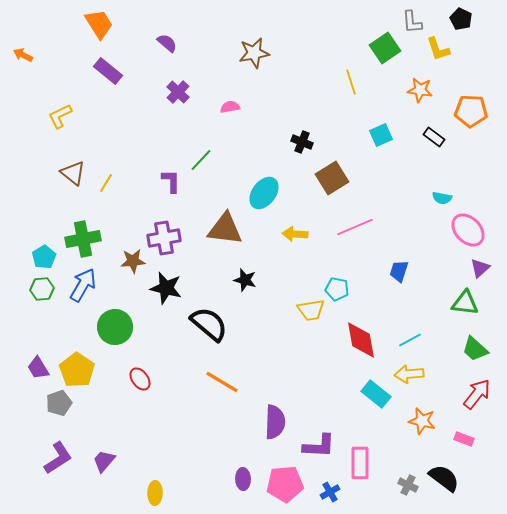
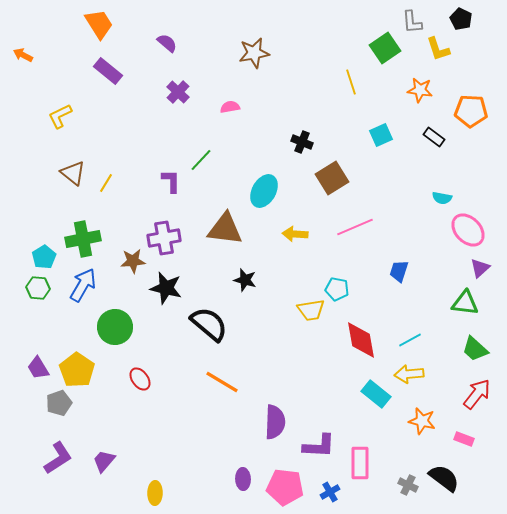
cyan ellipse at (264, 193): moved 2 px up; rotated 8 degrees counterclockwise
green hexagon at (42, 289): moved 4 px left, 1 px up; rotated 10 degrees clockwise
pink pentagon at (285, 484): moved 3 px down; rotated 12 degrees clockwise
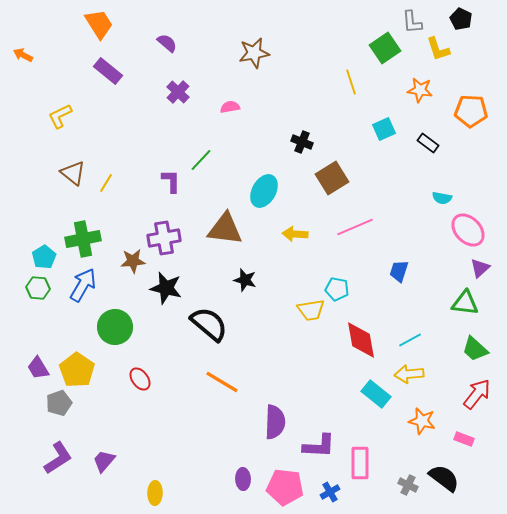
cyan square at (381, 135): moved 3 px right, 6 px up
black rectangle at (434, 137): moved 6 px left, 6 px down
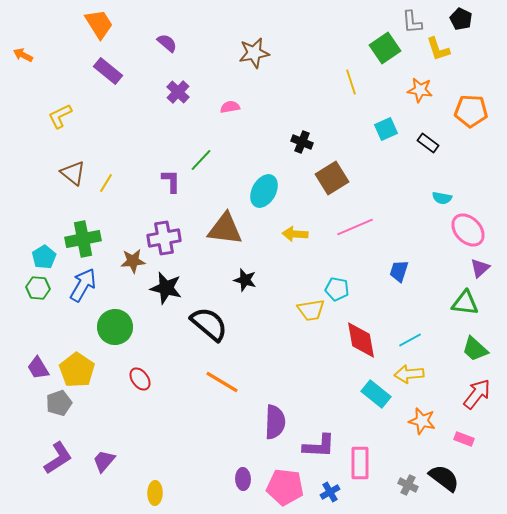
cyan square at (384, 129): moved 2 px right
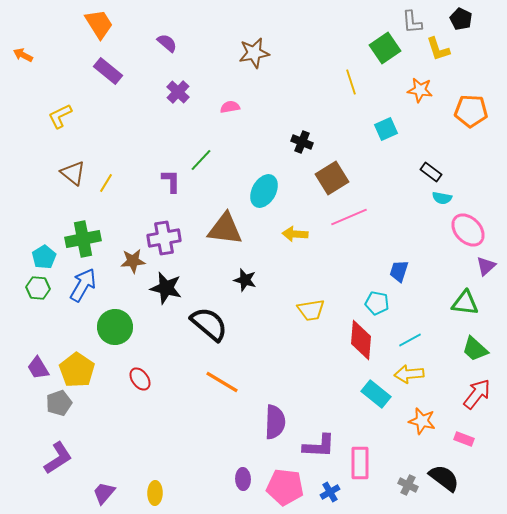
black rectangle at (428, 143): moved 3 px right, 29 px down
pink line at (355, 227): moved 6 px left, 10 px up
purple triangle at (480, 268): moved 6 px right, 2 px up
cyan pentagon at (337, 289): moved 40 px right, 14 px down
red diamond at (361, 340): rotated 15 degrees clockwise
purple trapezoid at (104, 461): moved 32 px down
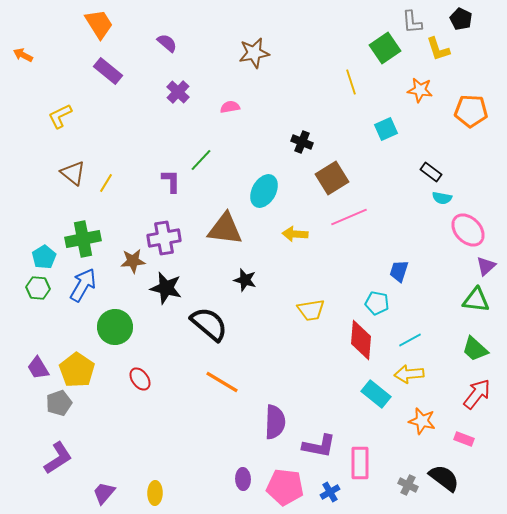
green triangle at (465, 303): moved 11 px right, 3 px up
purple L-shape at (319, 446): rotated 8 degrees clockwise
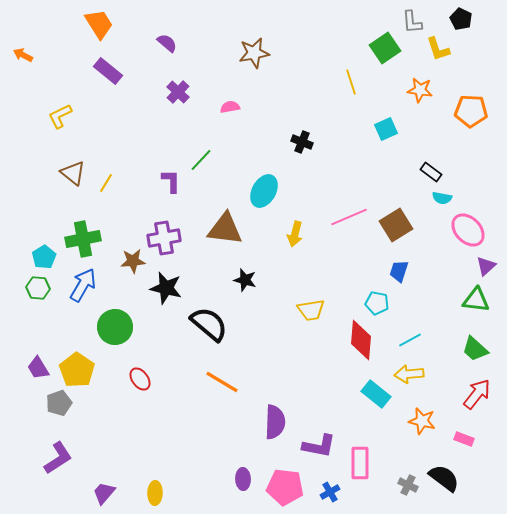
brown square at (332, 178): moved 64 px right, 47 px down
yellow arrow at (295, 234): rotated 80 degrees counterclockwise
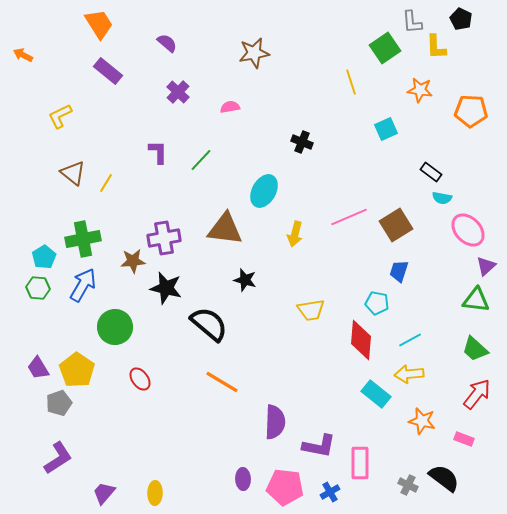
yellow L-shape at (438, 49): moved 2 px left, 2 px up; rotated 16 degrees clockwise
purple L-shape at (171, 181): moved 13 px left, 29 px up
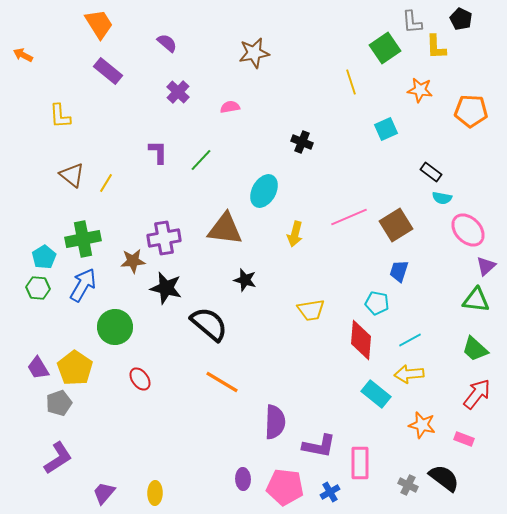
yellow L-shape at (60, 116): rotated 68 degrees counterclockwise
brown triangle at (73, 173): moved 1 px left, 2 px down
yellow pentagon at (77, 370): moved 2 px left, 2 px up
orange star at (422, 421): moved 4 px down
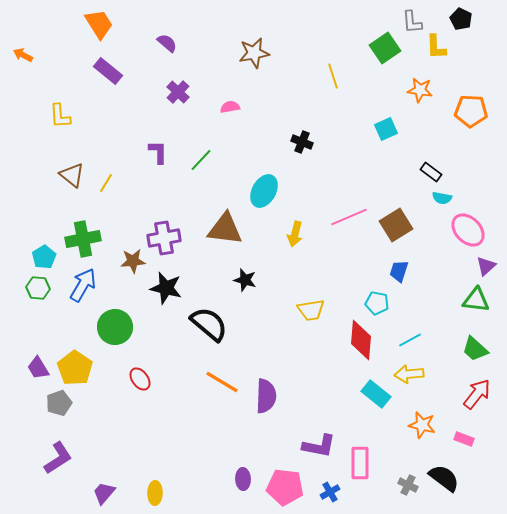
yellow line at (351, 82): moved 18 px left, 6 px up
purple semicircle at (275, 422): moved 9 px left, 26 px up
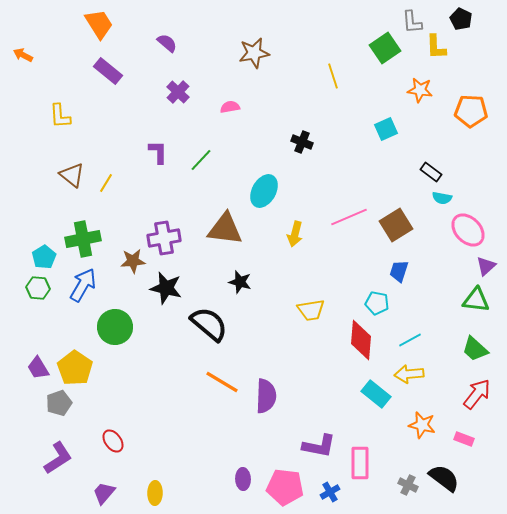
black star at (245, 280): moved 5 px left, 2 px down
red ellipse at (140, 379): moved 27 px left, 62 px down
